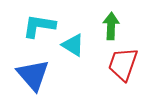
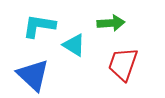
green arrow: moved 3 px up; rotated 84 degrees clockwise
cyan triangle: moved 1 px right
blue triangle: rotated 6 degrees counterclockwise
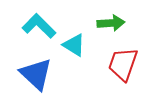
cyan L-shape: rotated 36 degrees clockwise
blue triangle: moved 3 px right, 1 px up
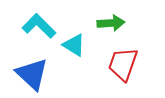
blue triangle: moved 4 px left
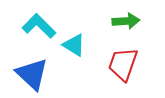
green arrow: moved 15 px right, 2 px up
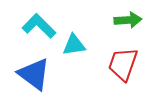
green arrow: moved 2 px right, 1 px up
cyan triangle: rotated 40 degrees counterclockwise
blue triangle: moved 2 px right; rotated 6 degrees counterclockwise
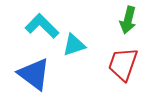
green arrow: rotated 108 degrees clockwise
cyan L-shape: moved 3 px right
cyan triangle: rotated 10 degrees counterclockwise
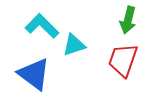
red trapezoid: moved 4 px up
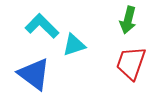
red trapezoid: moved 8 px right, 3 px down
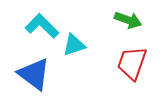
green arrow: rotated 84 degrees counterclockwise
red trapezoid: moved 1 px right
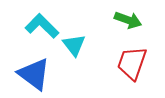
cyan triangle: rotated 50 degrees counterclockwise
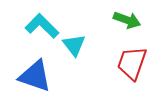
green arrow: moved 1 px left
blue triangle: moved 1 px right, 2 px down; rotated 18 degrees counterclockwise
